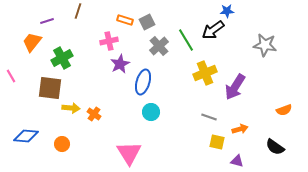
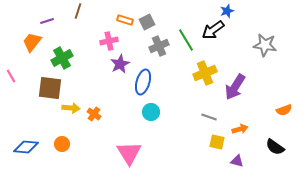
blue star: rotated 16 degrees counterclockwise
gray cross: rotated 18 degrees clockwise
blue diamond: moved 11 px down
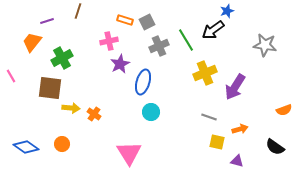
blue diamond: rotated 30 degrees clockwise
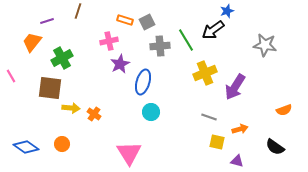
gray cross: moved 1 px right; rotated 18 degrees clockwise
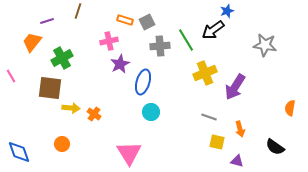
orange semicircle: moved 6 px right, 2 px up; rotated 119 degrees clockwise
orange arrow: rotated 91 degrees clockwise
blue diamond: moved 7 px left, 5 px down; rotated 35 degrees clockwise
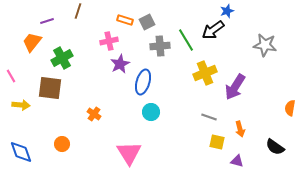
yellow arrow: moved 50 px left, 3 px up
blue diamond: moved 2 px right
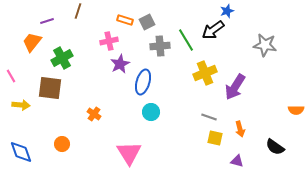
orange semicircle: moved 6 px right, 2 px down; rotated 98 degrees counterclockwise
yellow square: moved 2 px left, 4 px up
